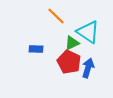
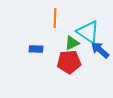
orange line: moved 1 px left, 2 px down; rotated 48 degrees clockwise
red pentagon: rotated 30 degrees counterclockwise
blue arrow: moved 12 px right, 18 px up; rotated 66 degrees counterclockwise
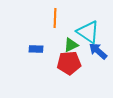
green triangle: moved 1 px left, 2 px down
blue arrow: moved 2 px left, 1 px down
red pentagon: moved 1 px down
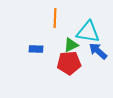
cyan triangle: rotated 25 degrees counterclockwise
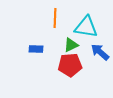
cyan triangle: moved 2 px left, 5 px up
blue arrow: moved 2 px right, 1 px down
red pentagon: moved 1 px right, 2 px down
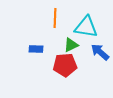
red pentagon: moved 5 px left
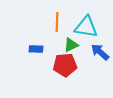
orange line: moved 2 px right, 4 px down
